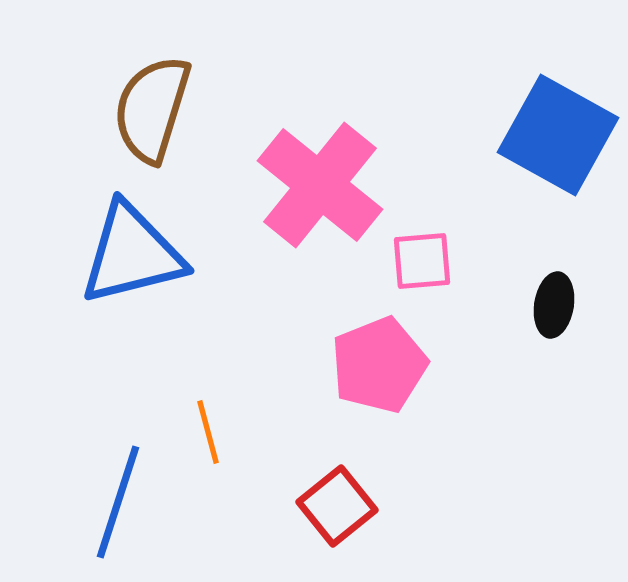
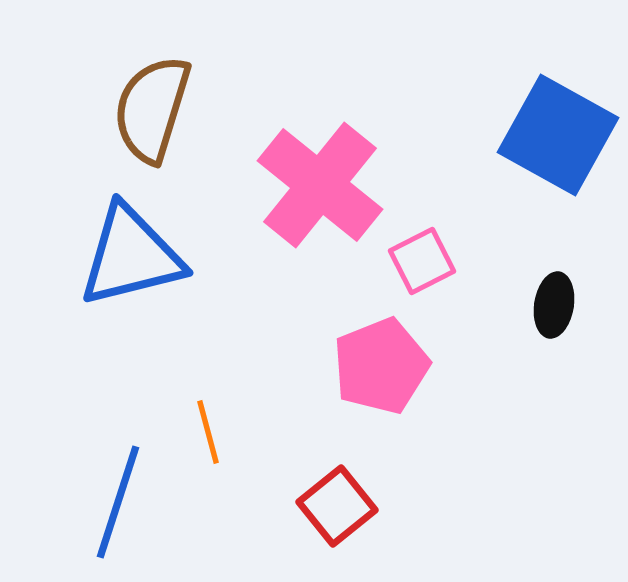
blue triangle: moved 1 px left, 2 px down
pink square: rotated 22 degrees counterclockwise
pink pentagon: moved 2 px right, 1 px down
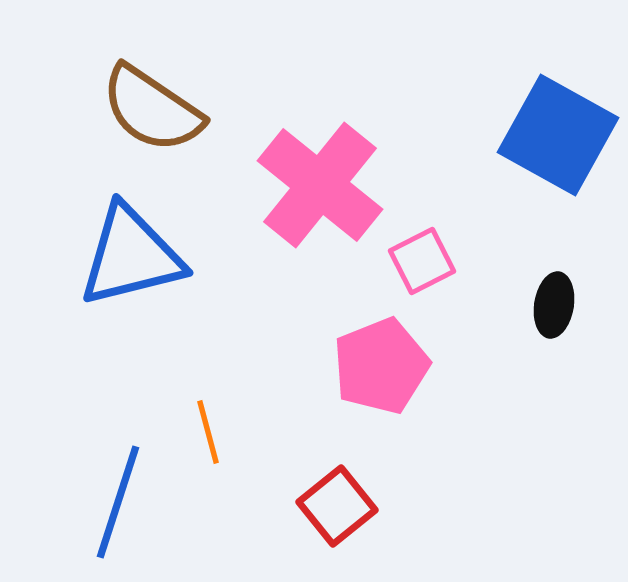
brown semicircle: rotated 73 degrees counterclockwise
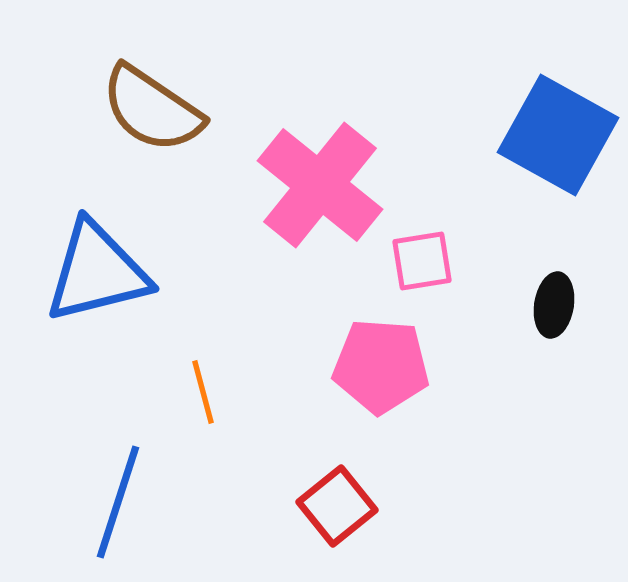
blue triangle: moved 34 px left, 16 px down
pink square: rotated 18 degrees clockwise
pink pentagon: rotated 26 degrees clockwise
orange line: moved 5 px left, 40 px up
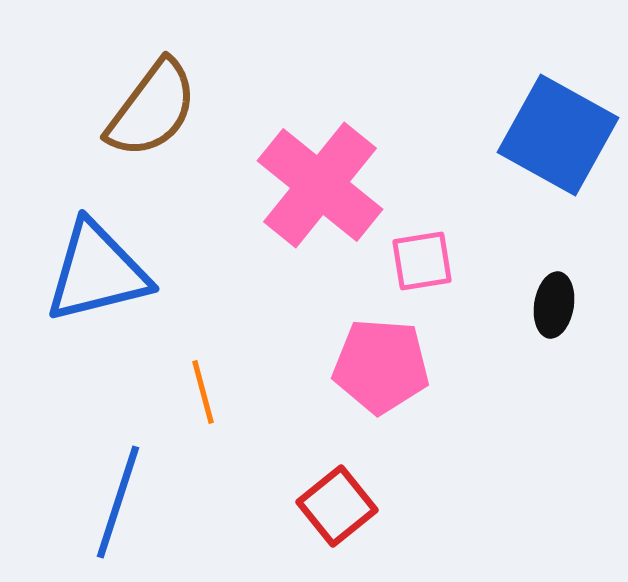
brown semicircle: rotated 87 degrees counterclockwise
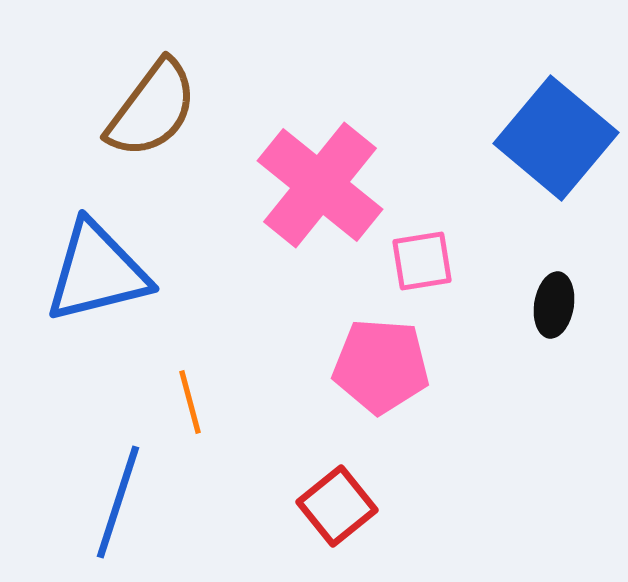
blue square: moved 2 px left, 3 px down; rotated 11 degrees clockwise
orange line: moved 13 px left, 10 px down
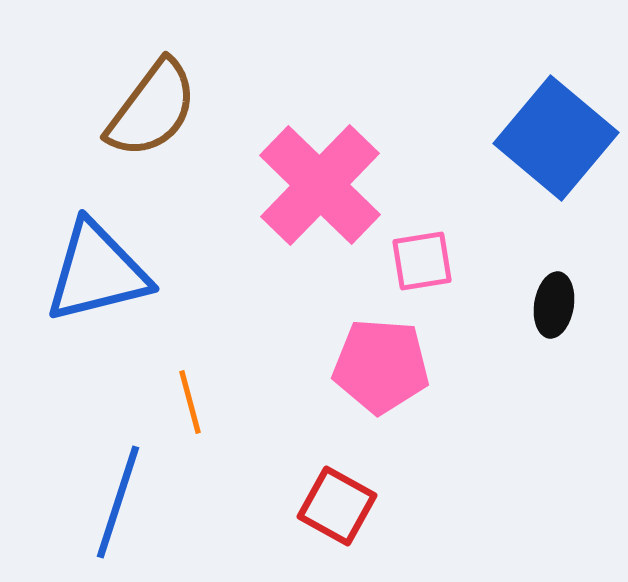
pink cross: rotated 5 degrees clockwise
red square: rotated 22 degrees counterclockwise
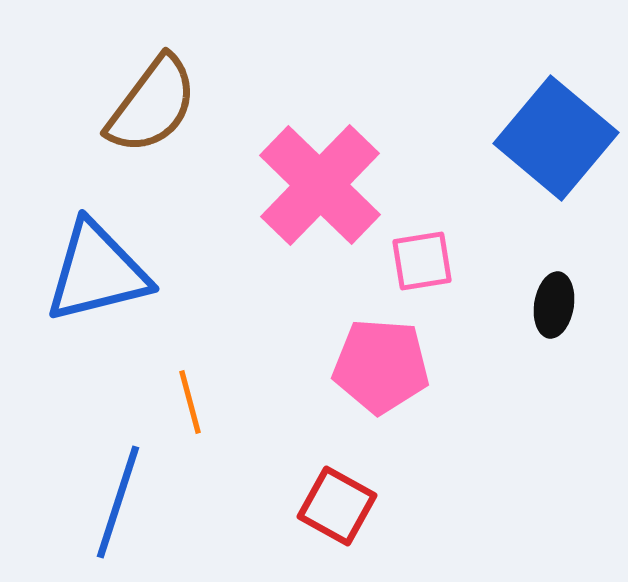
brown semicircle: moved 4 px up
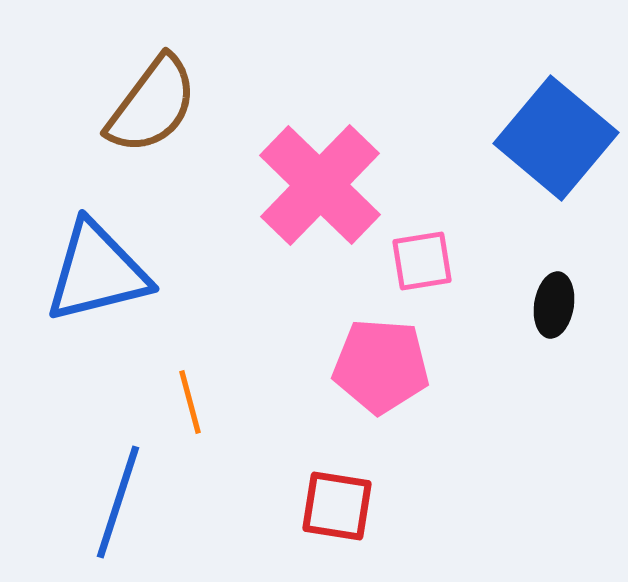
red square: rotated 20 degrees counterclockwise
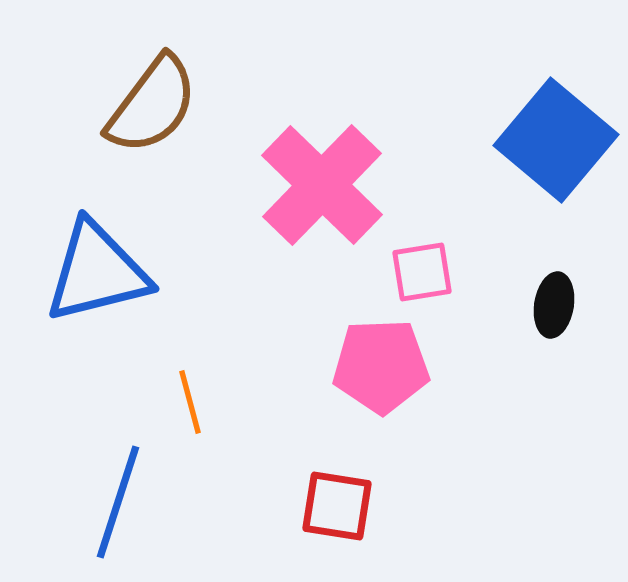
blue square: moved 2 px down
pink cross: moved 2 px right
pink square: moved 11 px down
pink pentagon: rotated 6 degrees counterclockwise
